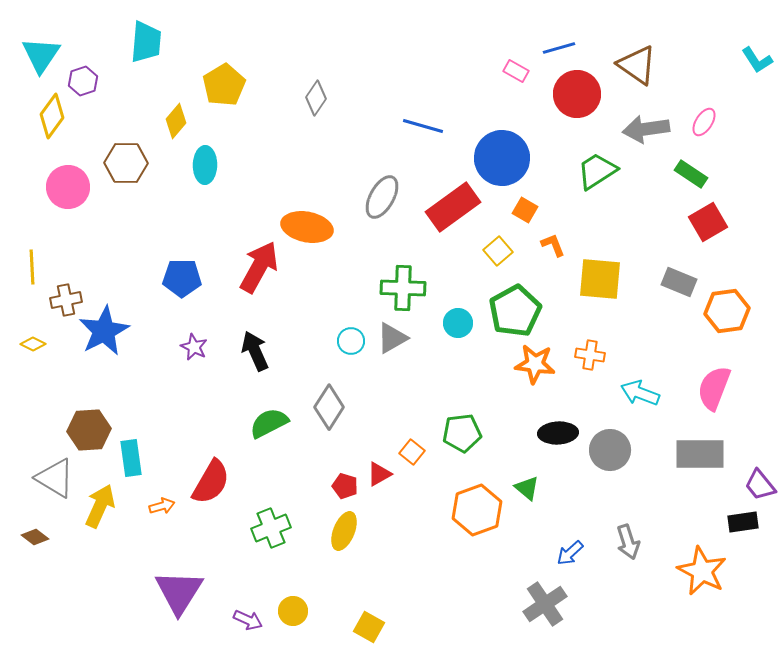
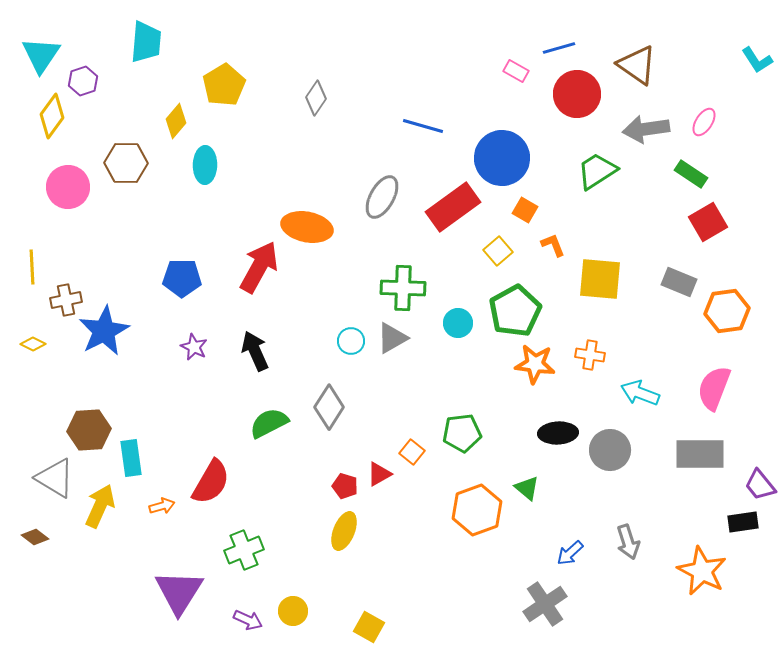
green cross at (271, 528): moved 27 px left, 22 px down
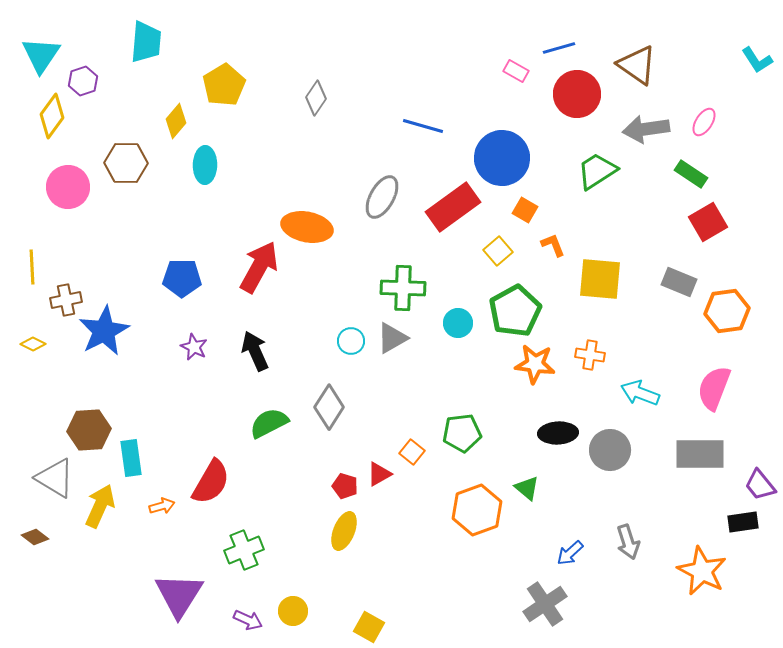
purple triangle at (179, 592): moved 3 px down
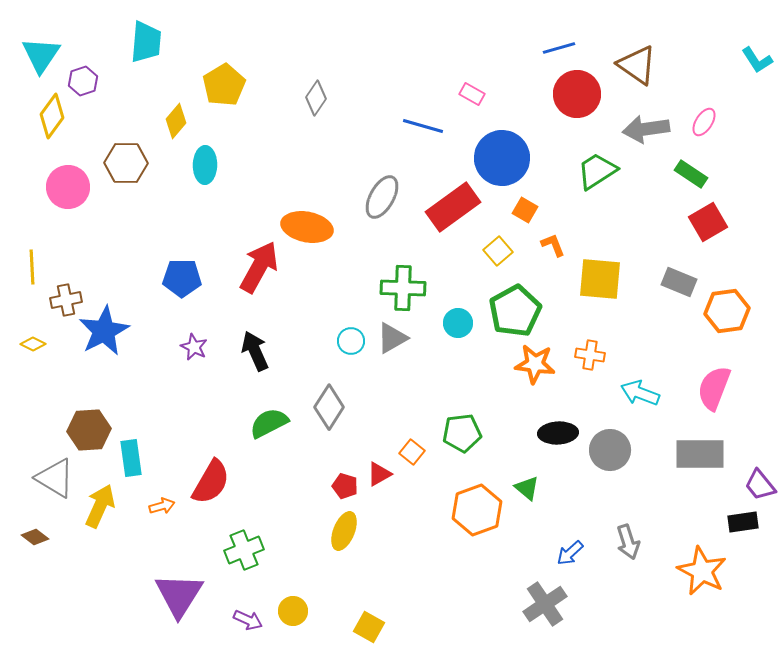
pink rectangle at (516, 71): moved 44 px left, 23 px down
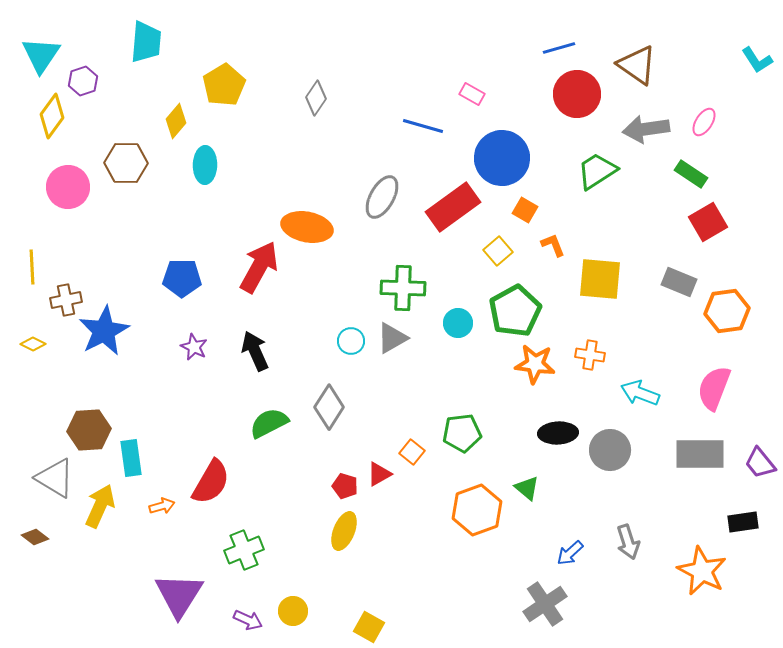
purple trapezoid at (760, 485): moved 22 px up
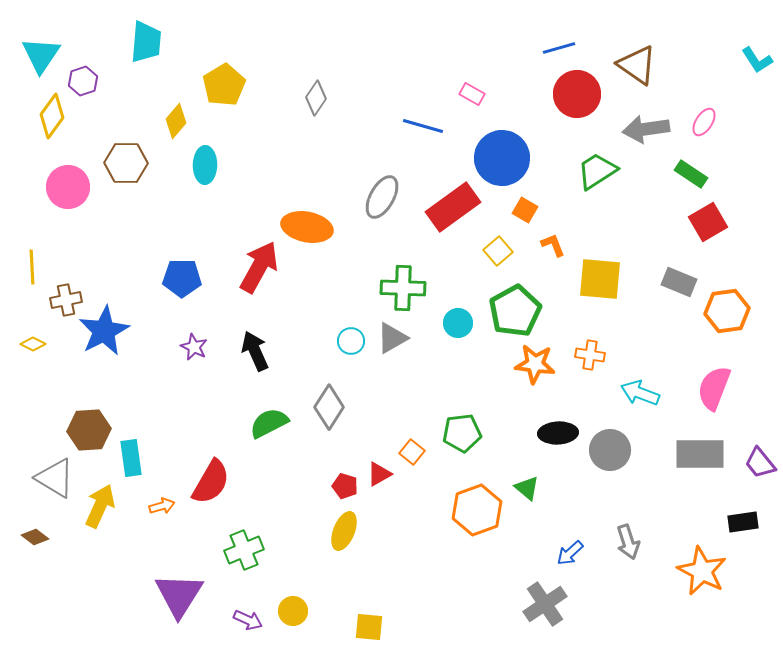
yellow square at (369, 627): rotated 24 degrees counterclockwise
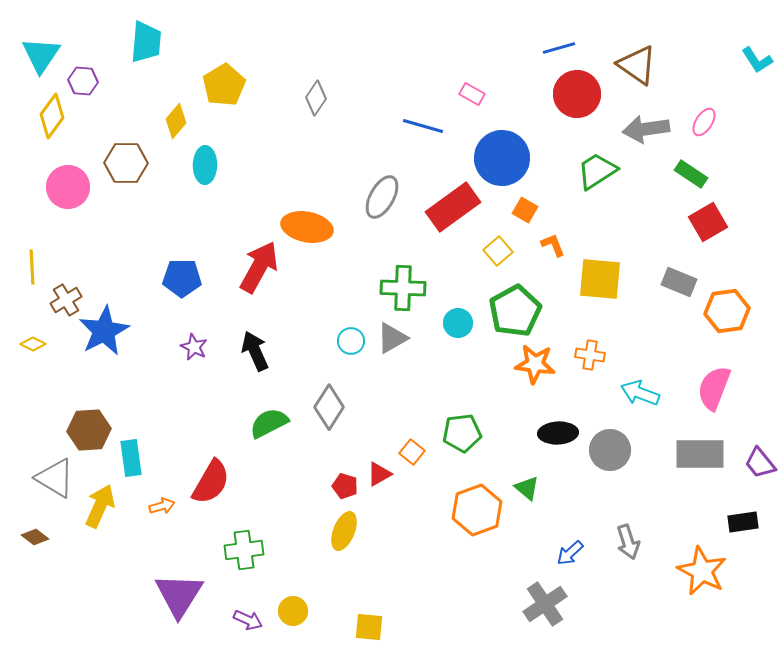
purple hexagon at (83, 81): rotated 24 degrees clockwise
brown cross at (66, 300): rotated 20 degrees counterclockwise
green cross at (244, 550): rotated 15 degrees clockwise
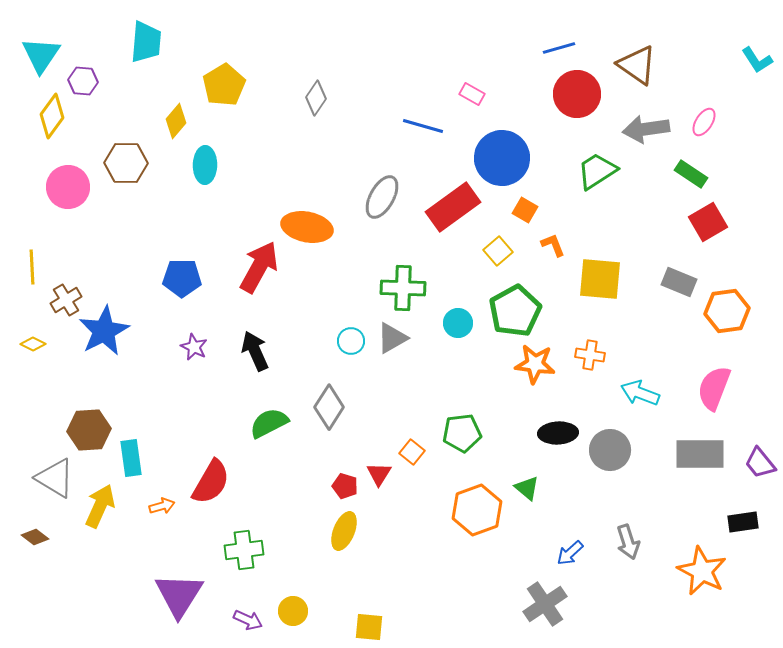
red triangle at (379, 474): rotated 28 degrees counterclockwise
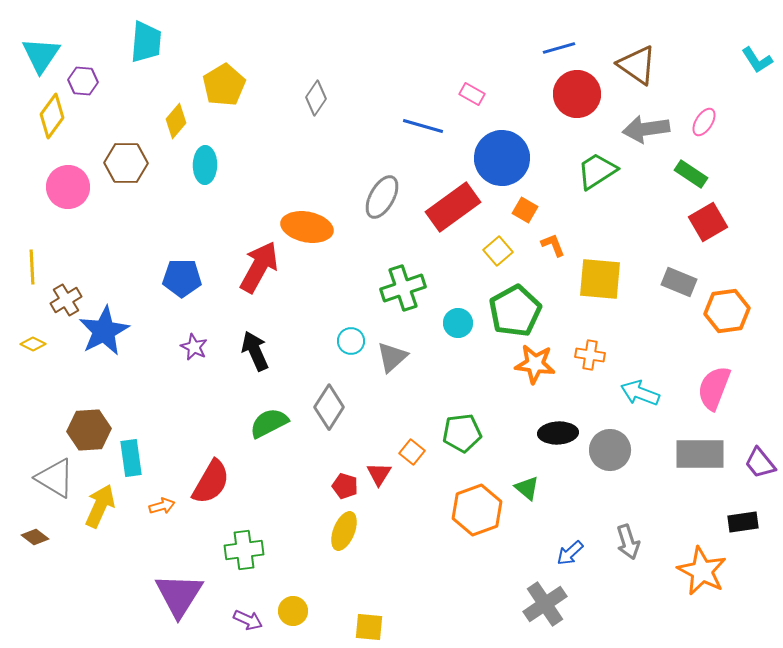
green cross at (403, 288): rotated 21 degrees counterclockwise
gray triangle at (392, 338): moved 19 px down; rotated 12 degrees counterclockwise
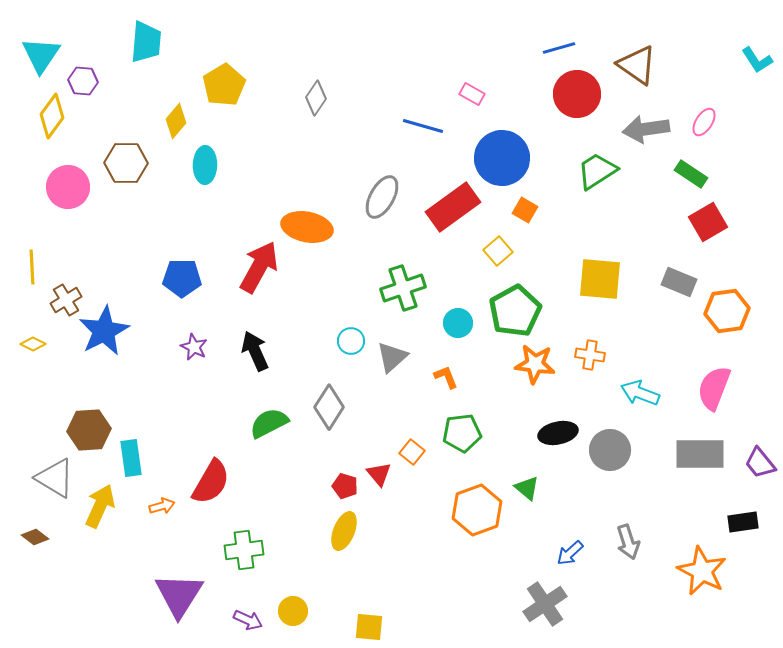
orange L-shape at (553, 245): moved 107 px left, 132 px down
black ellipse at (558, 433): rotated 9 degrees counterclockwise
red triangle at (379, 474): rotated 12 degrees counterclockwise
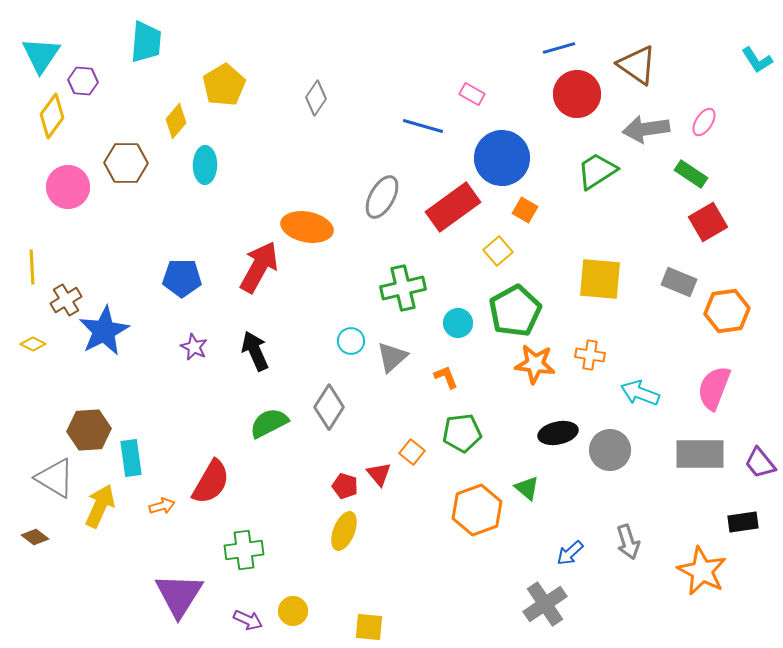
green cross at (403, 288): rotated 6 degrees clockwise
